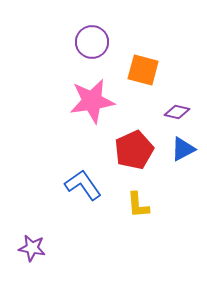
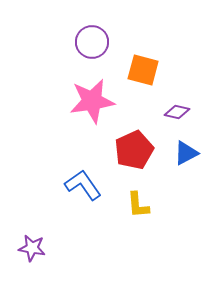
blue triangle: moved 3 px right, 4 px down
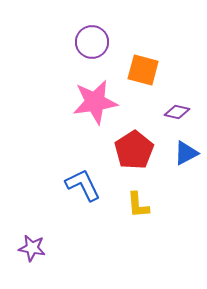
pink star: moved 3 px right, 1 px down
red pentagon: rotated 9 degrees counterclockwise
blue L-shape: rotated 9 degrees clockwise
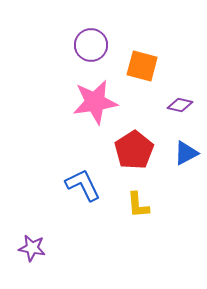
purple circle: moved 1 px left, 3 px down
orange square: moved 1 px left, 4 px up
purple diamond: moved 3 px right, 7 px up
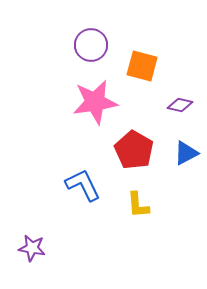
red pentagon: rotated 9 degrees counterclockwise
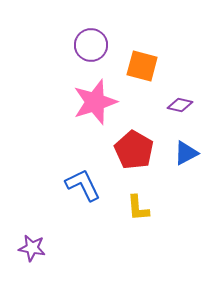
pink star: rotated 9 degrees counterclockwise
yellow L-shape: moved 3 px down
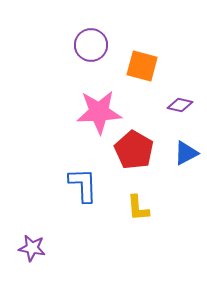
pink star: moved 4 px right, 10 px down; rotated 15 degrees clockwise
blue L-shape: rotated 24 degrees clockwise
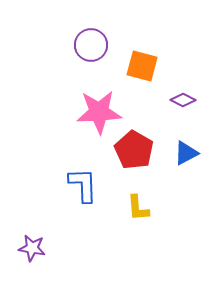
purple diamond: moved 3 px right, 5 px up; rotated 15 degrees clockwise
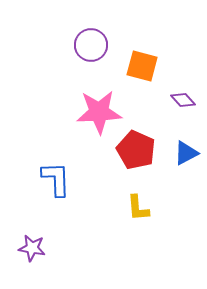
purple diamond: rotated 20 degrees clockwise
red pentagon: moved 2 px right; rotated 6 degrees counterclockwise
blue L-shape: moved 27 px left, 6 px up
